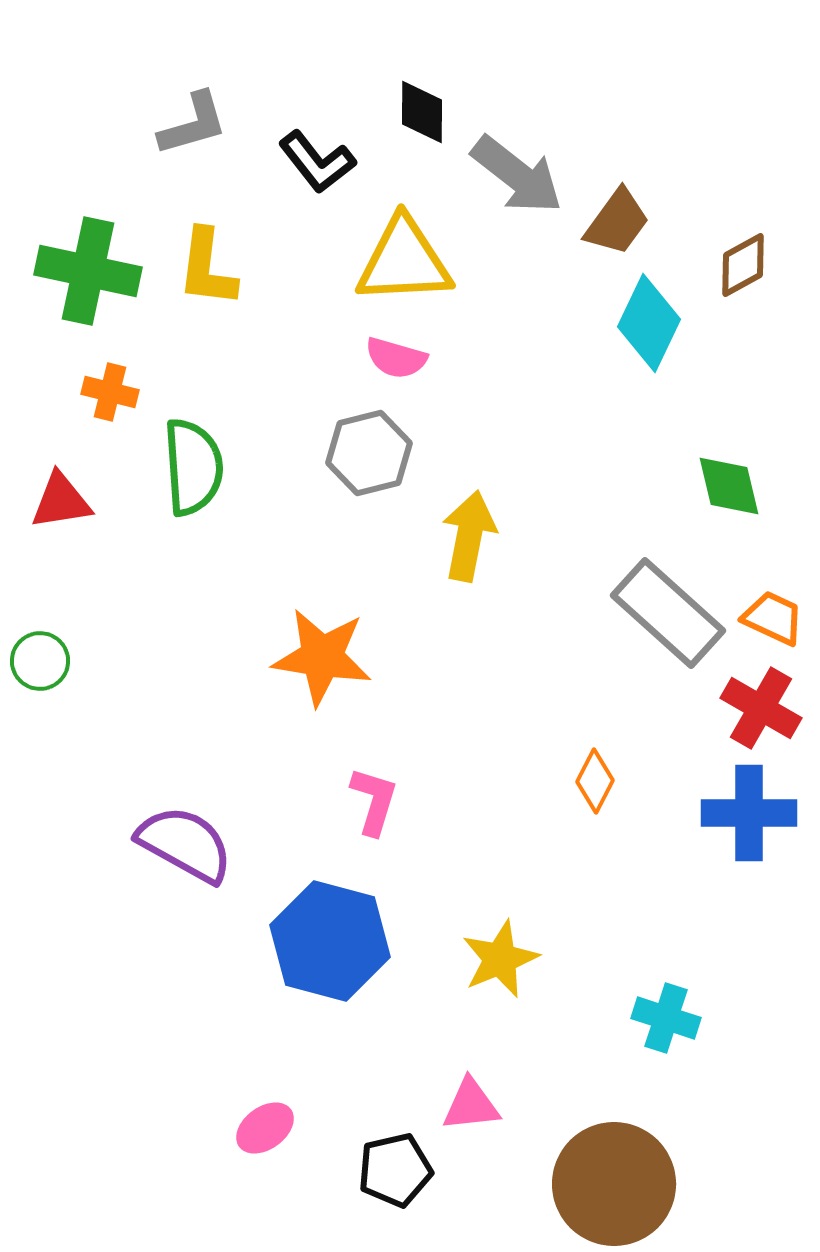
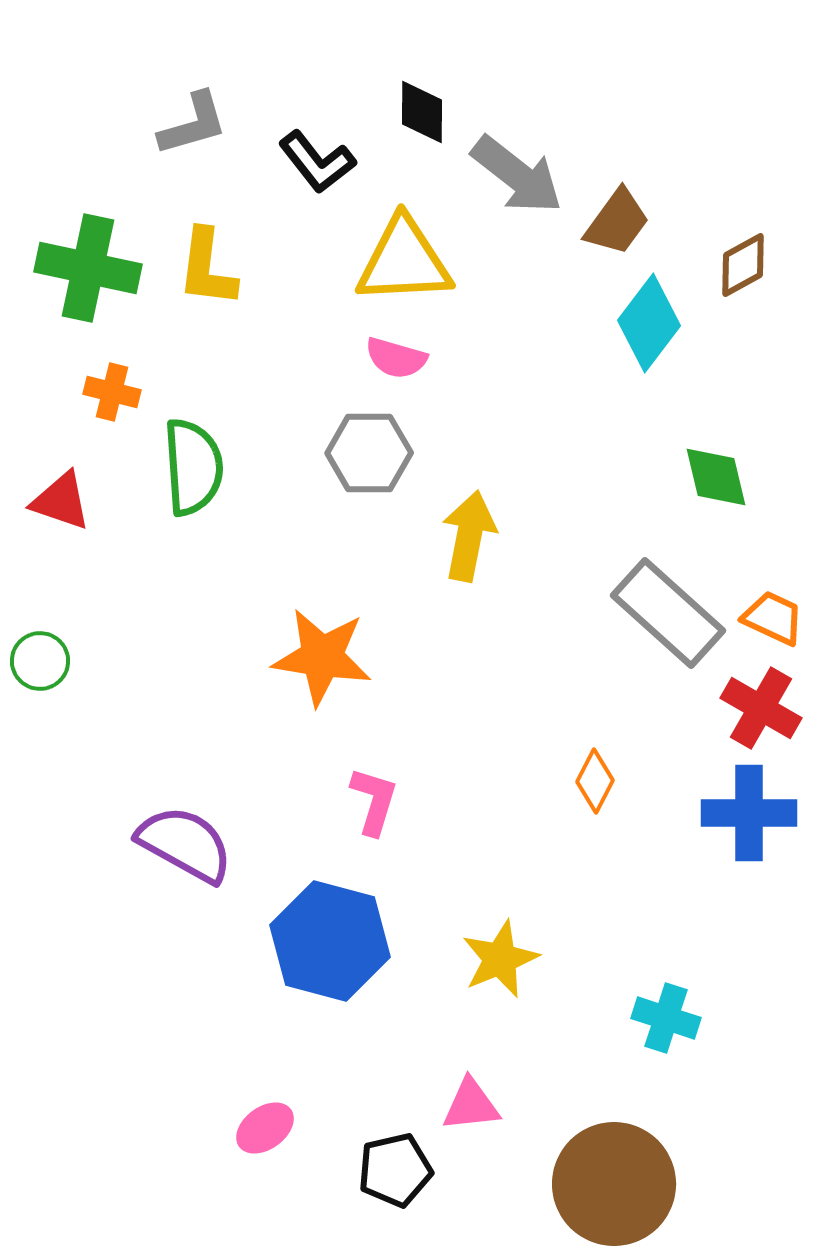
green cross: moved 3 px up
cyan diamond: rotated 12 degrees clockwise
orange cross: moved 2 px right
gray hexagon: rotated 14 degrees clockwise
green diamond: moved 13 px left, 9 px up
red triangle: rotated 28 degrees clockwise
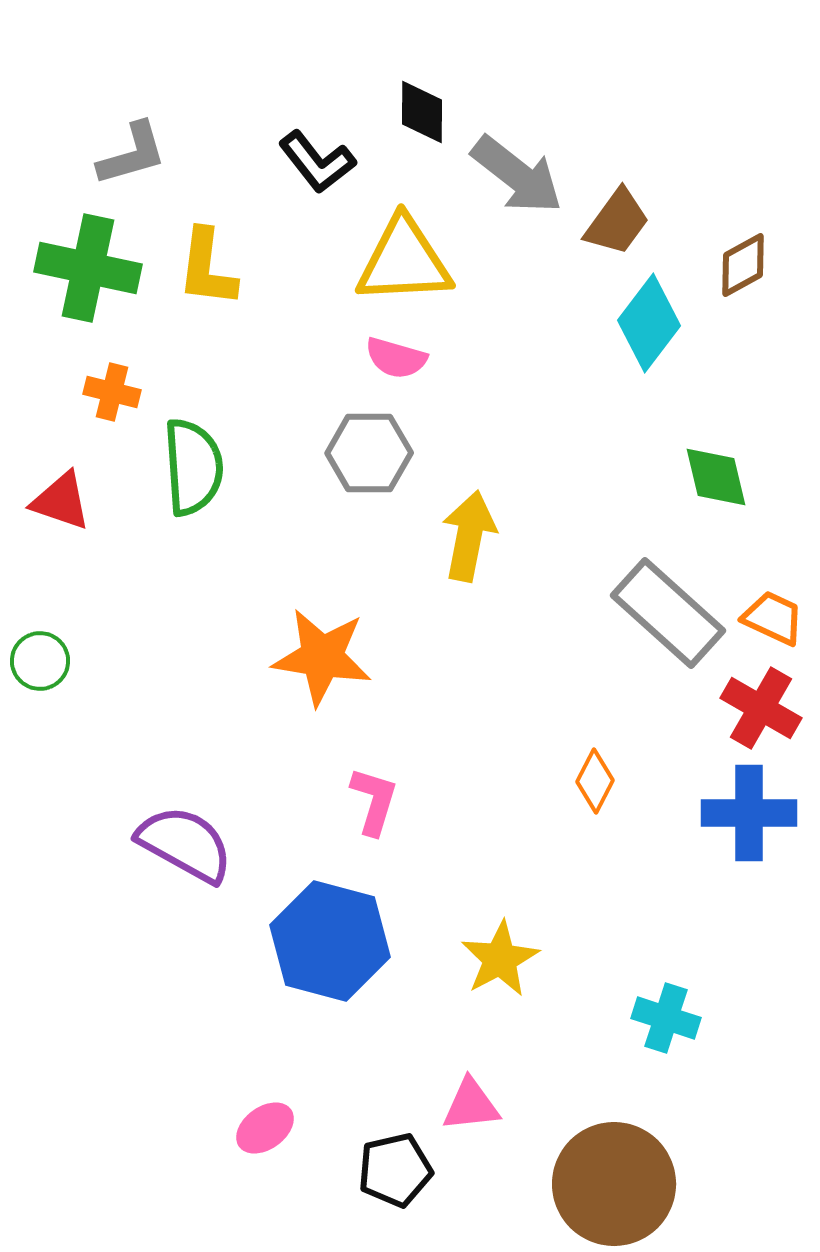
gray L-shape: moved 61 px left, 30 px down
yellow star: rotated 6 degrees counterclockwise
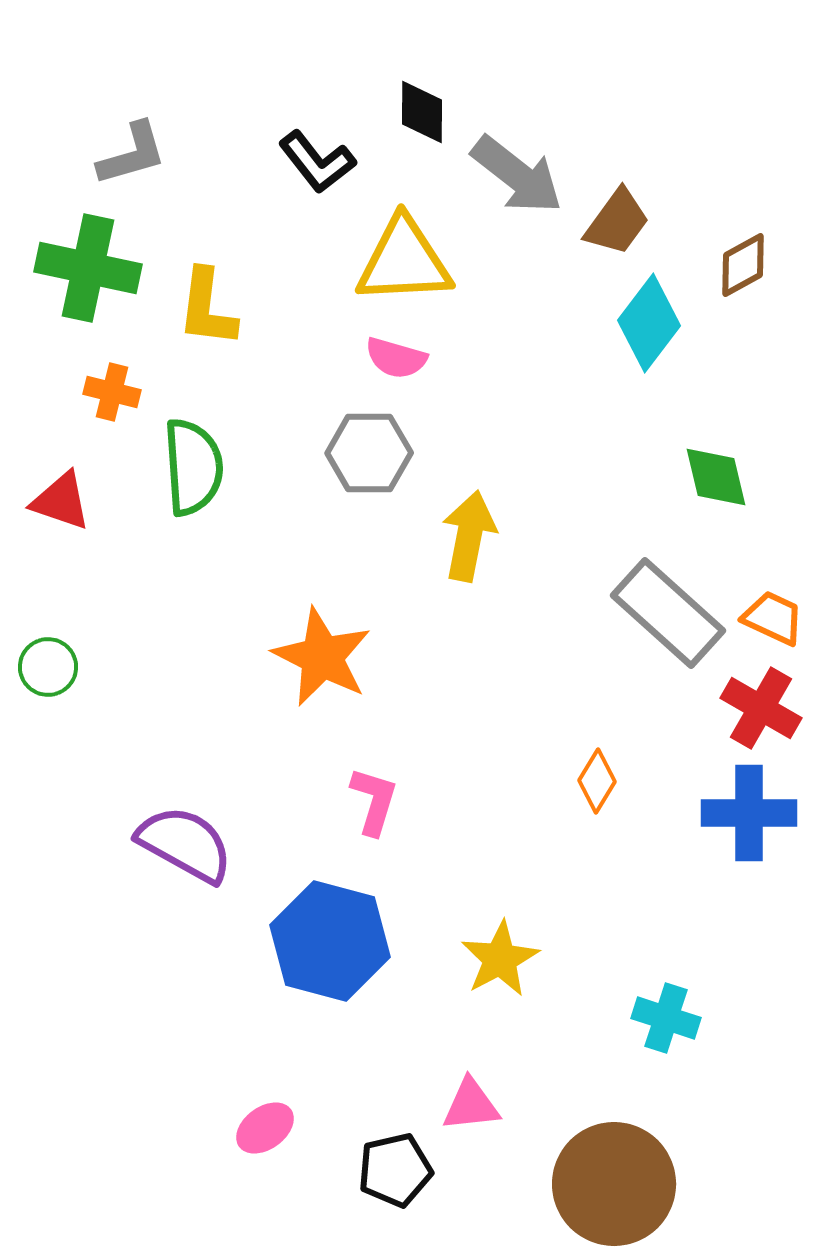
yellow L-shape: moved 40 px down
orange star: rotated 18 degrees clockwise
green circle: moved 8 px right, 6 px down
orange diamond: moved 2 px right; rotated 4 degrees clockwise
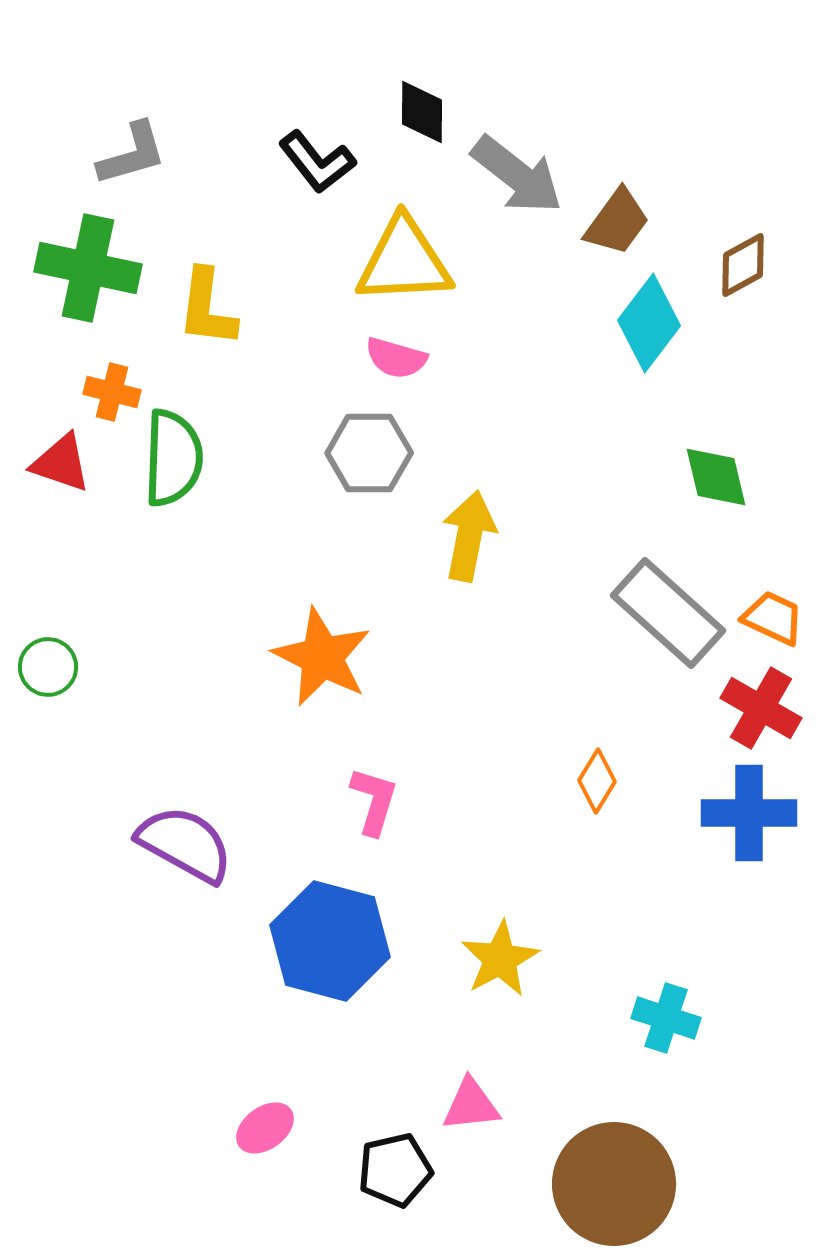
green semicircle: moved 20 px left, 9 px up; rotated 6 degrees clockwise
red triangle: moved 38 px up
